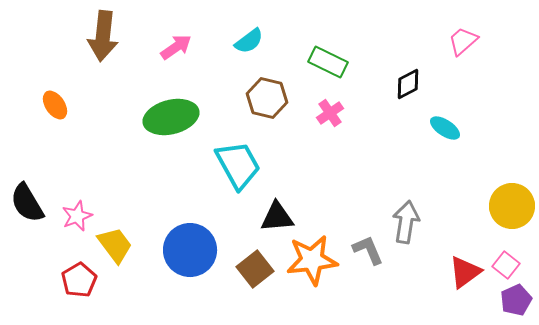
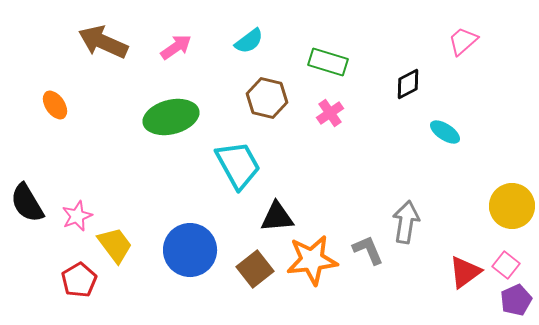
brown arrow: moved 6 px down; rotated 108 degrees clockwise
green rectangle: rotated 9 degrees counterclockwise
cyan ellipse: moved 4 px down
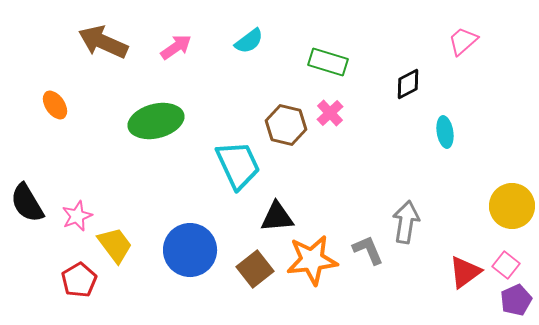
brown hexagon: moved 19 px right, 27 px down
pink cross: rotated 8 degrees counterclockwise
green ellipse: moved 15 px left, 4 px down
cyan ellipse: rotated 48 degrees clockwise
cyan trapezoid: rotated 4 degrees clockwise
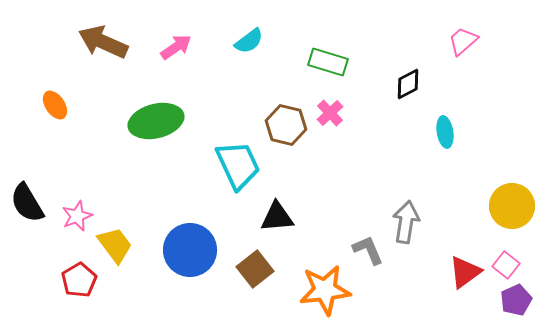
orange star: moved 13 px right, 30 px down
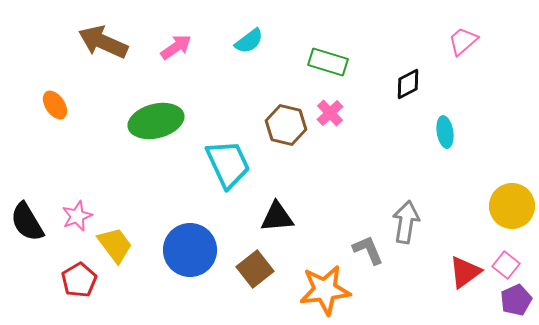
cyan trapezoid: moved 10 px left, 1 px up
black semicircle: moved 19 px down
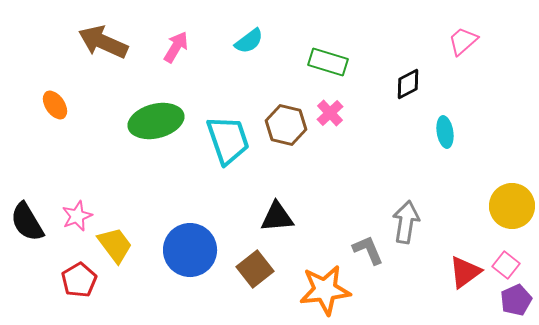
pink arrow: rotated 24 degrees counterclockwise
cyan trapezoid: moved 24 px up; rotated 6 degrees clockwise
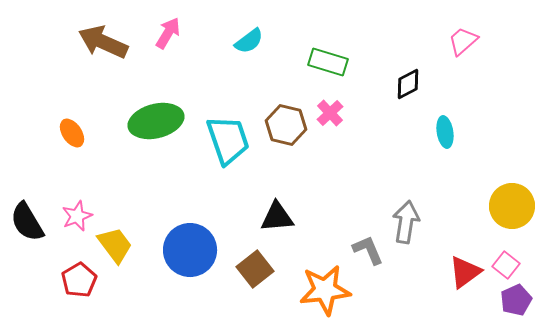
pink arrow: moved 8 px left, 14 px up
orange ellipse: moved 17 px right, 28 px down
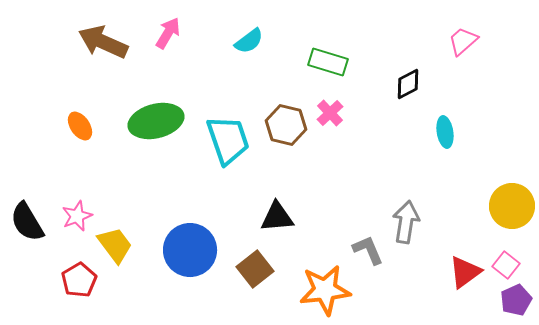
orange ellipse: moved 8 px right, 7 px up
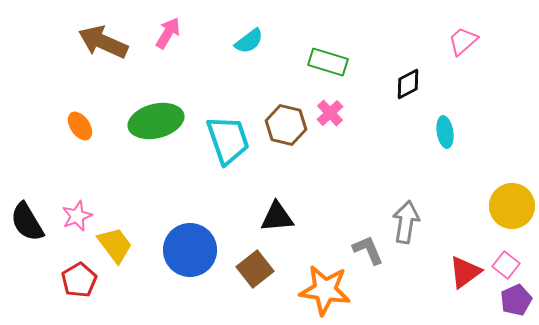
orange star: rotated 15 degrees clockwise
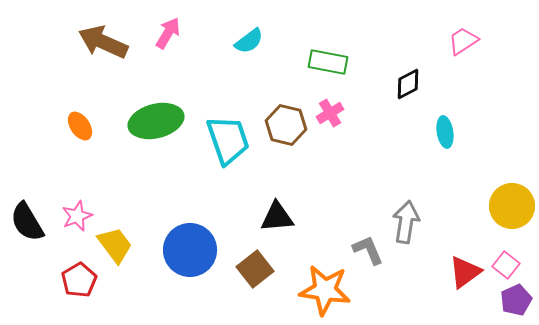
pink trapezoid: rotated 8 degrees clockwise
green rectangle: rotated 6 degrees counterclockwise
pink cross: rotated 12 degrees clockwise
